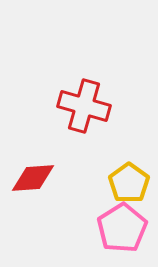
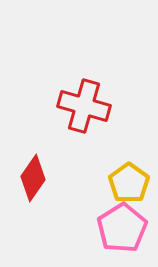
red diamond: rotated 51 degrees counterclockwise
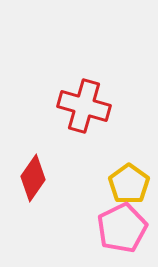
yellow pentagon: moved 1 px down
pink pentagon: rotated 6 degrees clockwise
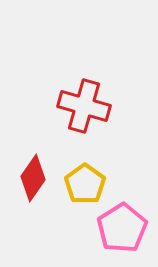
yellow pentagon: moved 44 px left
pink pentagon: rotated 6 degrees counterclockwise
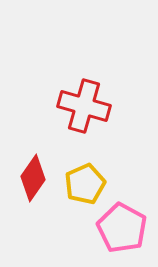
yellow pentagon: rotated 12 degrees clockwise
pink pentagon: rotated 12 degrees counterclockwise
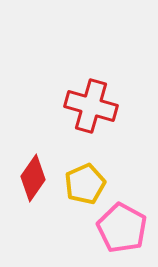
red cross: moved 7 px right
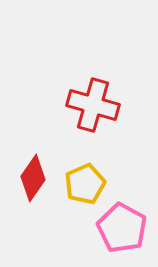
red cross: moved 2 px right, 1 px up
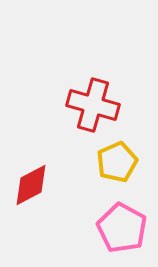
red diamond: moved 2 px left, 7 px down; rotated 27 degrees clockwise
yellow pentagon: moved 32 px right, 22 px up
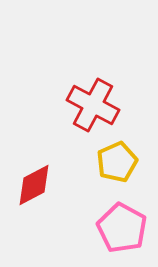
red cross: rotated 12 degrees clockwise
red diamond: moved 3 px right
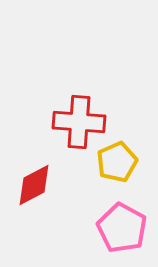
red cross: moved 14 px left, 17 px down; rotated 24 degrees counterclockwise
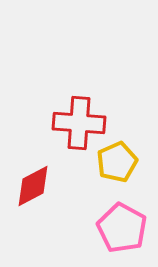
red cross: moved 1 px down
red diamond: moved 1 px left, 1 px down
